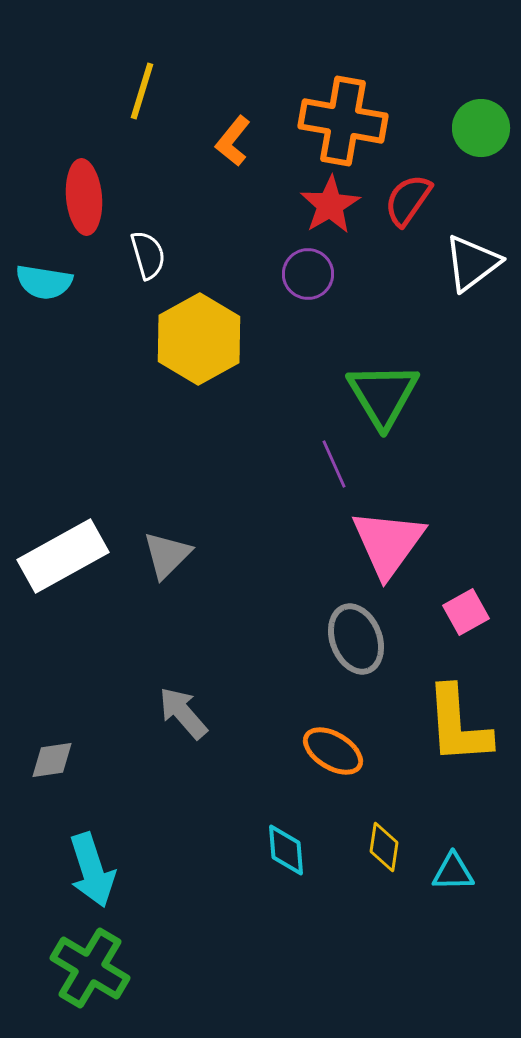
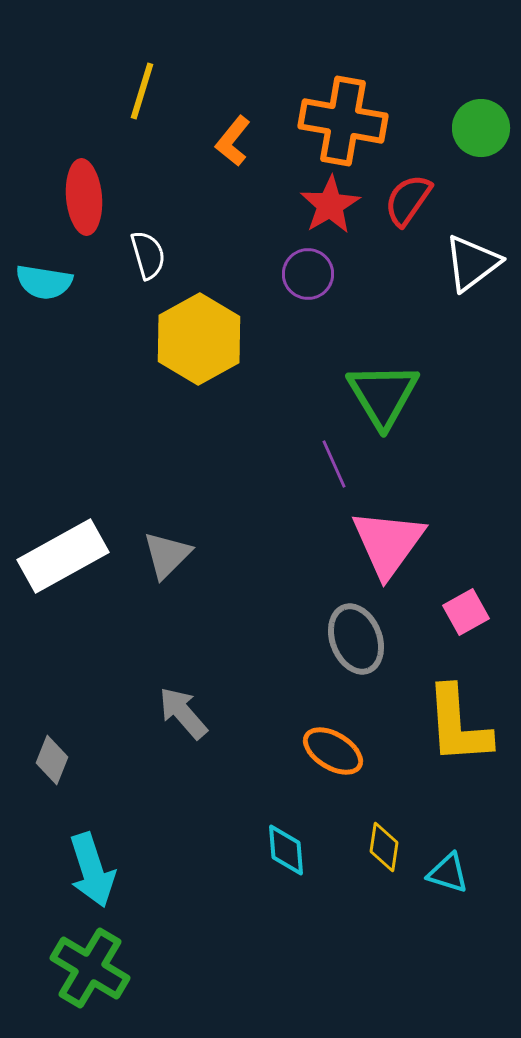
gray diamond: rotated 60 degrees counterclockwise
cyan triangle: moved 5 px left, 1 px down; rotated 18 degrees clockwise
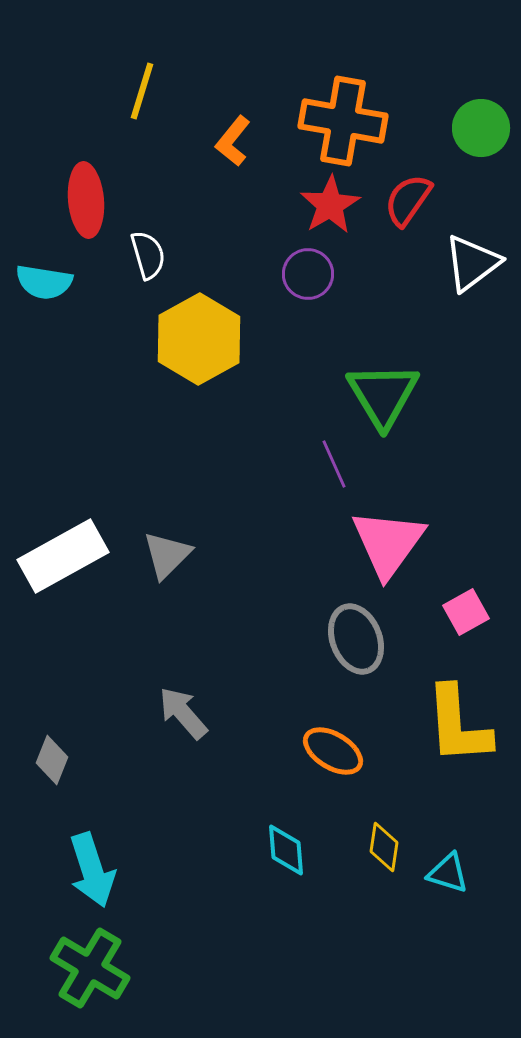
red ellipse: moved 2 px right, 3 px down
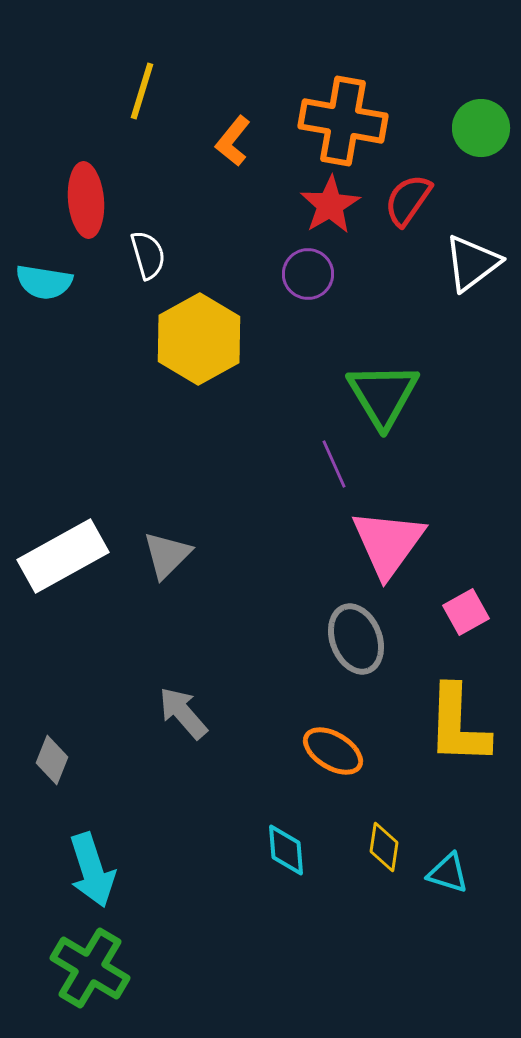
yellow L-shape: rotated 6 degrees clockwise
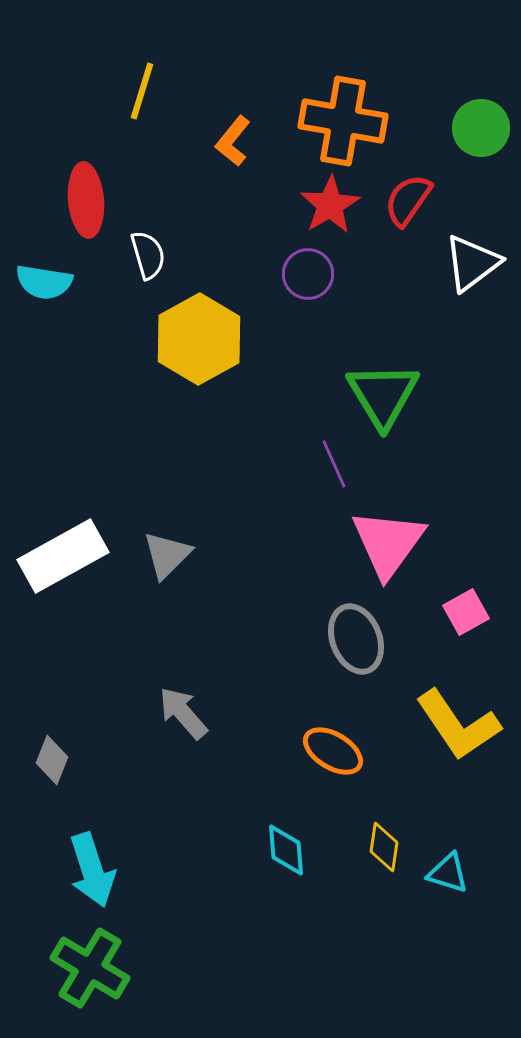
yellow L-shape: rotated 36 degrees counterclockwise
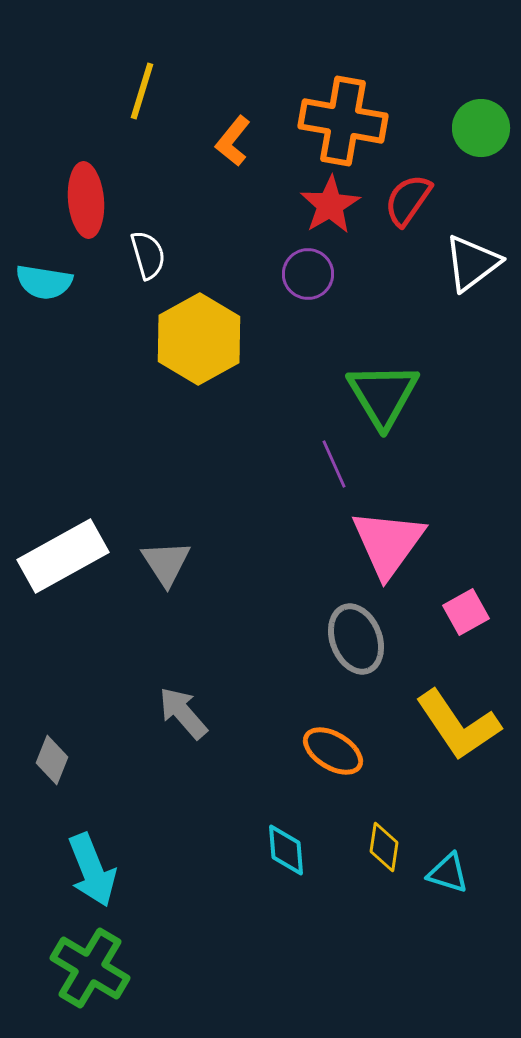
gray triangle: moved 1 px left, 8 px down; rotated 18 degrees counterclockwise
cyan arrow: rotated 4 degrees counterclockwise
